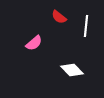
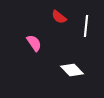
pink semicircle: rotated 84 degrees counterclockwise
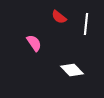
white line: moved 2 px up
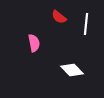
pink semicircle: rotated 24 degrees clockwise
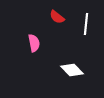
red semicircle: moved 2 px left
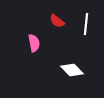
red semicircle: moved 4 px down
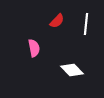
red semicircle: rotated 84 degrees counterclockwise
pink semicircle: moved 5 px down
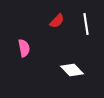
white line: rotated 15 degrees counterclockwise
pink semicircle: moved 10 px left
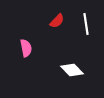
pink semicircle: moved 2 px right
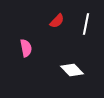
white line: rotated 20 degrees clockwise
